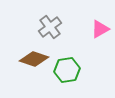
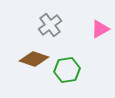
gray cross: moved 2 px up
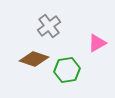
gray cross: moved 1 px left, 1 px down
pink triangle: moved 3 px left, 14 px down
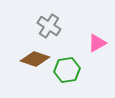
gray cross: rotated 20 degrees counterclockwise
brown diamond: moved 1 px right
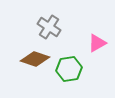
gray cross: moved 1 px down
green hexagon: moved 2 px right, 1 px up
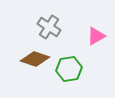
pink triangle: moved 1 px left, 7 px up
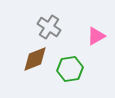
brown diamond: rotated 40 degrees counterclockwise
green hexagon: moved 1 px right
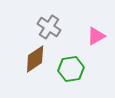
brown diamond: rotated 12 degrees counterclockwise
green hexagon: moved 1 px right
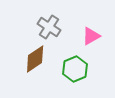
pink triangle: moved 5 px left
green hexagon: moved 4 px right; rotated 15 degrees counterclockwise
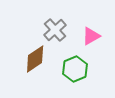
gray cross: moved 6 px right, 3 px down; rotated 15 degrees clockwise
